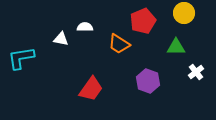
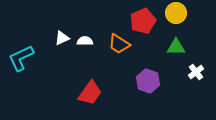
yellow circle: moved 8 px left
white semicircle: moved 14 px down
white triangle: moved 1 px right, 1 px up; rotated 35 degrees counterclockwise
cyan L-shape: rotated 16 degrees counterclockwise
red trapezoid: moved 1 px left, 4 px down
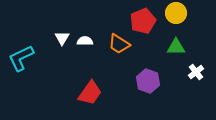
white triangle: rotated 35 degrees counterclockwise
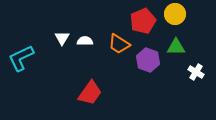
yellow circle: moved 1 px left, 1 px down
white cross: rotated 21 degrees counterclockwise
purple hexagon: moved 21 px up
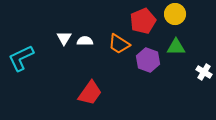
white triangle: moved 2 px right
white cross: moved 8 px right
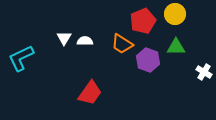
orange trapezoid: moved 3 px right
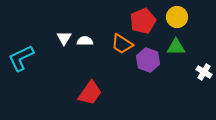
yellow circle: moved 2 px right, 3 px down
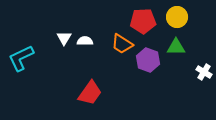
red pentagon: rotated 20 degrees clockwise
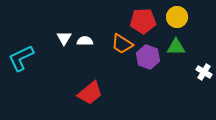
purple hexagon: moved 3 px up
red trapezoid: rotated 16 degrees clockwise
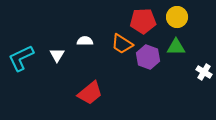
white triangle: moved 7 px left, 17 px down
